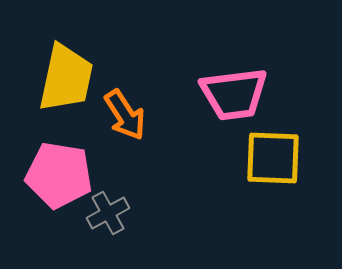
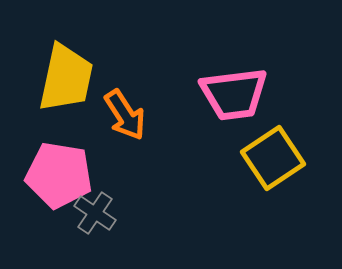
yellow square: rotated 36 degrees counterclockwise
gray cross: moved 13 px left; rotated 27 degrees counterclockwise
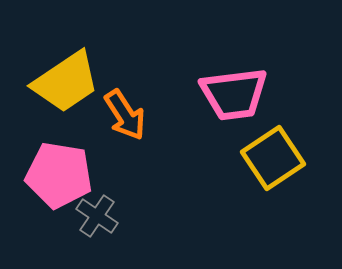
yellow trapezoid: moved 4 px down; rotated 44 degrees clockwise
gray cross: moved 2 px right, 3 px down
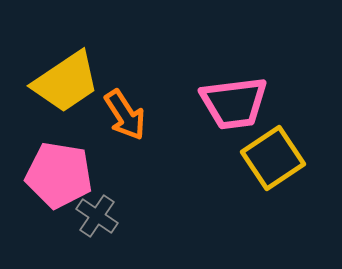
pink trapezoid: moved 9 px down
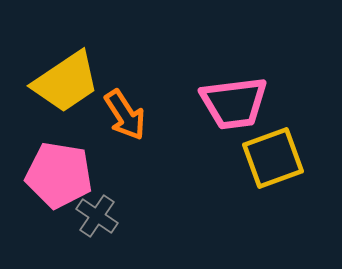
yellow square: rotated 14 degrees clockwise
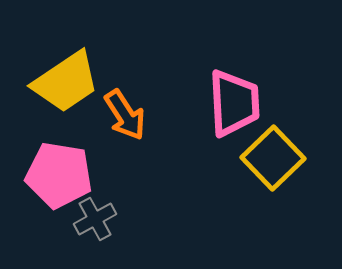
pink trapezoid: rotated 86 degrees counterclockwise
yellow square: rotated 24 degrees counterclockwise
gray cross: moved 2 px left, 3 px down; rotated 27 degrees clockwise
